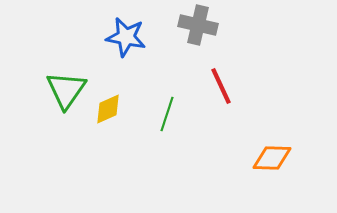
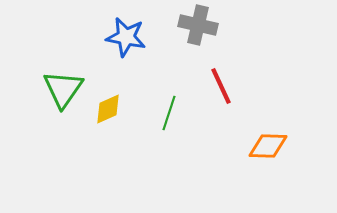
green triangle: moved 3 px left, 1 px up
green line: moved 2 px right, 1 px up
orange diamond: moved 4 px left, 12 px up
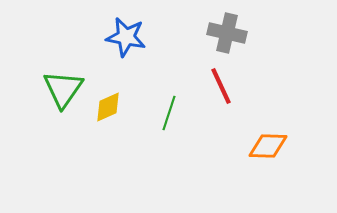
gray cross: moved 29 px right, 8 px down
yellow diamond: moved 2 px up
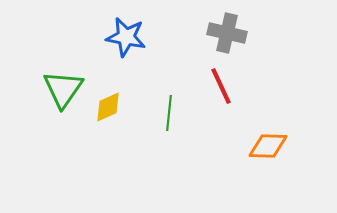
green line: rotated 12 degrees counterclockwise
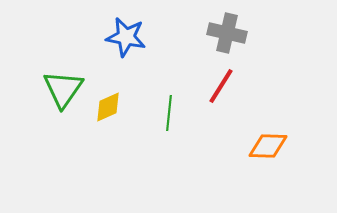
red line: rotated 57 degrees clockwise
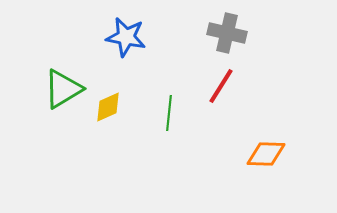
green triangle: rotated 24 degrees clockwise
orange diamond: moved 2 px left, 8 px down
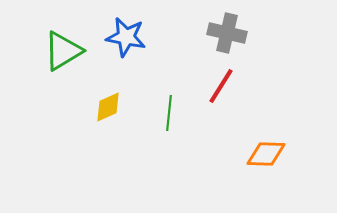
green triangle: moved 38 px up
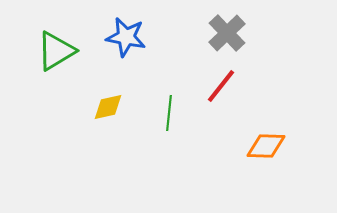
gray cross: rotated 33 degrees clockwise
green triangle: moved 7 px left
red line: rotated 6 degrees clockwise
yellow diamond: rotated 12 degrees clockwise
orange diamond: moved 8 px up
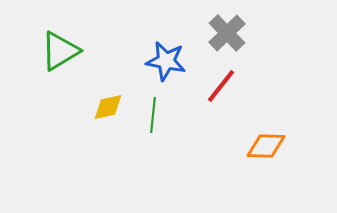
blue star: moved 40 px right, 24 px down
green triangle: moved 4 px right
green line: moved 16 px left, 2 px down
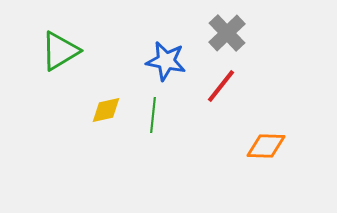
yellow diamond: moved 2 px left, 3 px down
